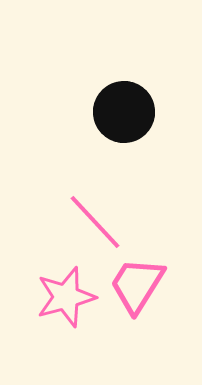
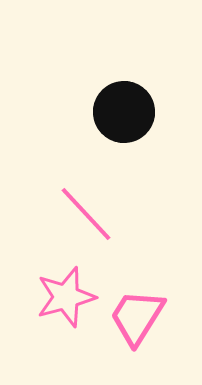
pink line: moved 9 px left, 8 px up
pink trapezoid: moved 32 px down
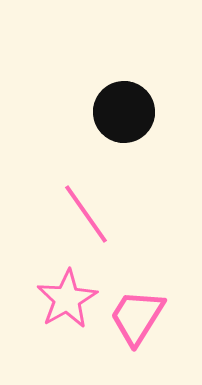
pink line: rotated 8 degrees clockwise
pink star: moved 1 px right, 2 px down; rotated 14 degrees counterclockwise
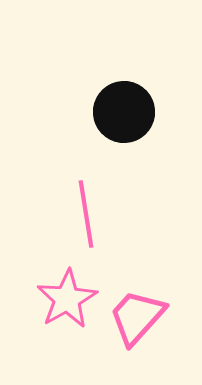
pink line: rotated 26 degrees clockwise
pink trapezoid: rotated 10 degrees clockwise
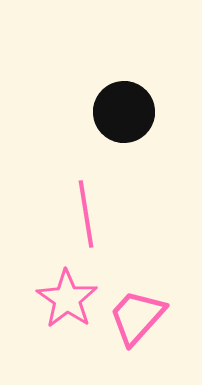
pink star: rotated 8 degrees counterclockwise
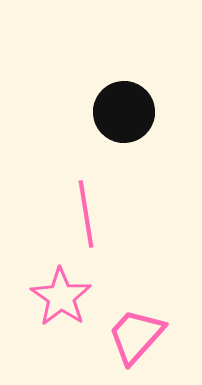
pink star: moved 6 px left, 2 px up
pink trapezoid: moved 1 px left, 19 px down
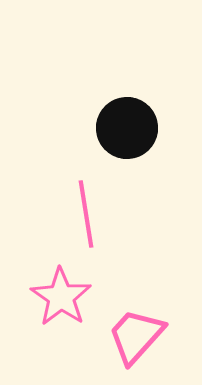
black circle: moved 3 px right, 16 px down
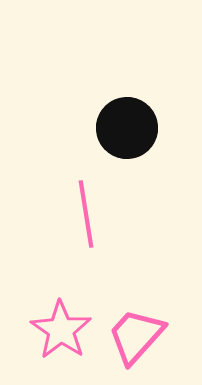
pink star: moved 33 px down
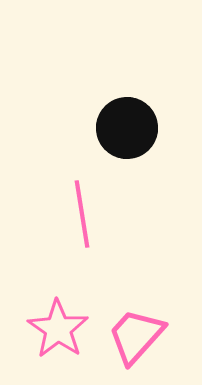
pink line: moved 4 px left
pink star: moved 3 px left, 1 px up
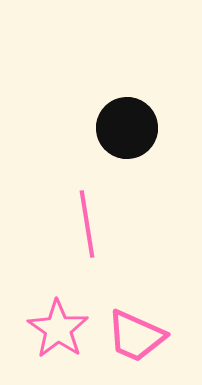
pink line: moved 5 px right, 10 px down
pink trapezoid: rotated 108 degrees counterclockwise
